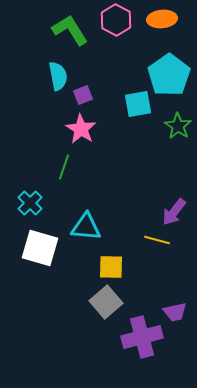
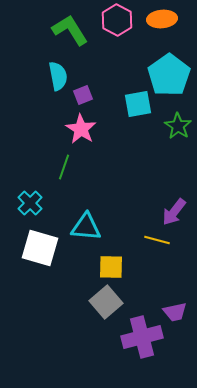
pink hexagon: moved 1 px right
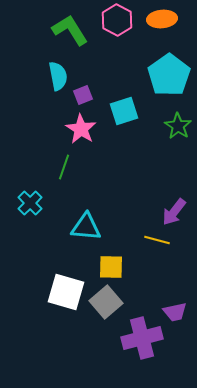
cyan square: moved 14 px left, 7 px down; rotated 8 degrees counterclockwise
white square: moved 26 px right, 44 px down
purple cross: moved 1 px down
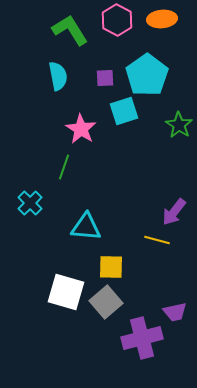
cyan pentagon: moved 22 px left
purple square: moved 22 px right, 17 px up; rotated 18 degrees clockwise
green star: moved 1 px right, 1 px up
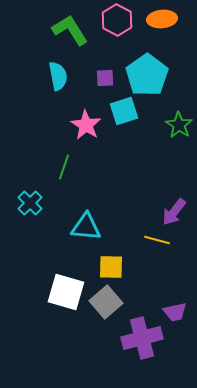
pink star: moved 5 px right, 4 px up
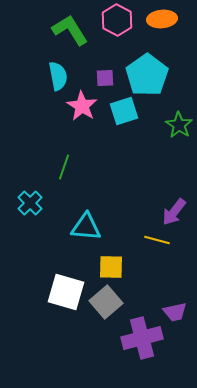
pink star: moved 4 px left, 19 px up
